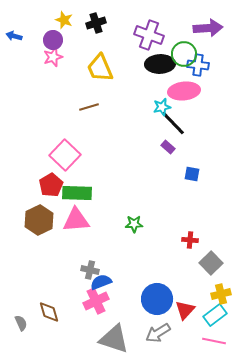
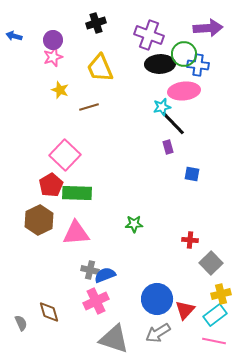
yellow star: moved 4 px left, 70 px down
purple rectangle: rotated 32 degrees clockwise
pink triangle: moved 13 px down
blue semicircle: moved 4 px right, 7 px up
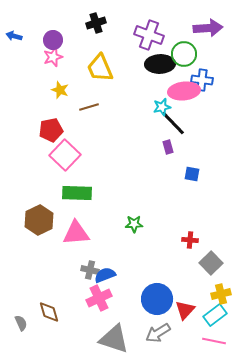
blue cross: moved 4 px right, 15 px down
red pentagon: moved 55 px up; rotated 20 degrees clockwise
pink cross: moved 3 px right, 3 px up
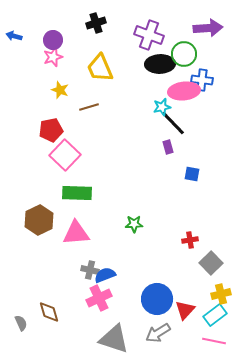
red cross: rotated 14 degrees counterclockwise
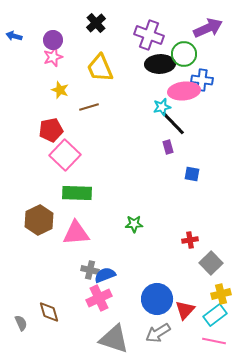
black cross: rotated 24 degrees counterclockwise
purple arrow: rotated 20 degrees counterclockwise
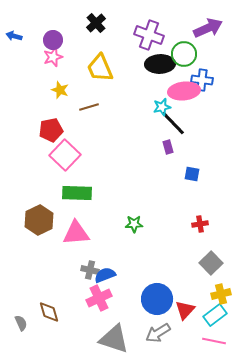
red cross: moved 10 px right, 16 px up
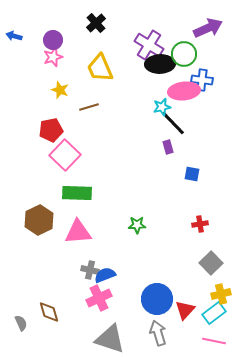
purple cross: moved 10 px down; rotated 12 degrees clockwise
green star: moved 3 px right, 1 px down
pink triangle: moved 2 px right, 1 px up
cyan rectangle: moved 1 px left, 2 px up
gray arrow: rotated 105 degrees clockwise
gray triangle: moved 4 px left
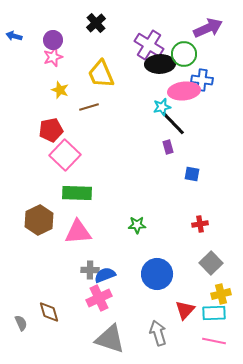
yellow trapezoid: moved 1 px right, 6 px down
gray cross: rotated 12 degrees counterclockwise
blue circle: moved 25 px up
cyan rectangle: rotated 35 degrees clockwise
